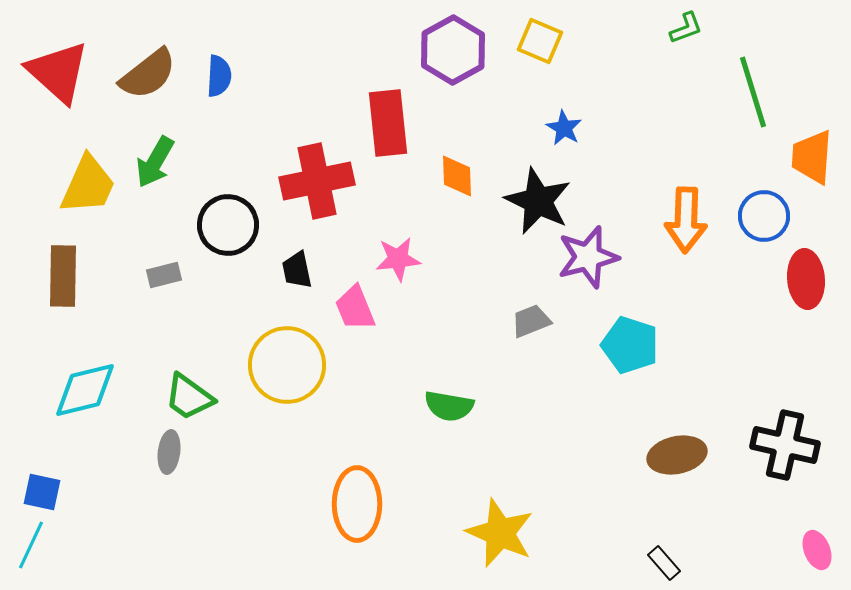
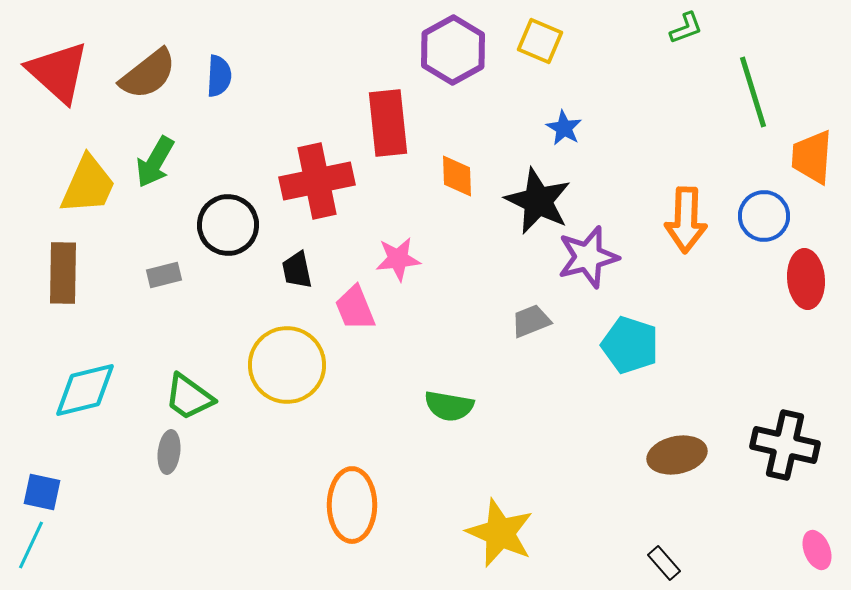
brown rectangle: moved 3 px up
orange ellipse: moved 5 px left, 1 px down
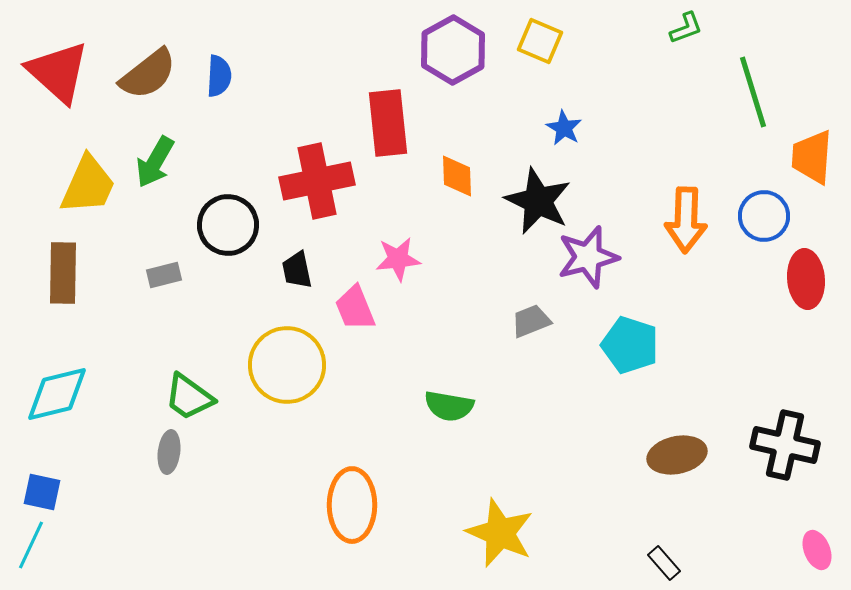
cyan diamond: moved 28 px left, 4 px down
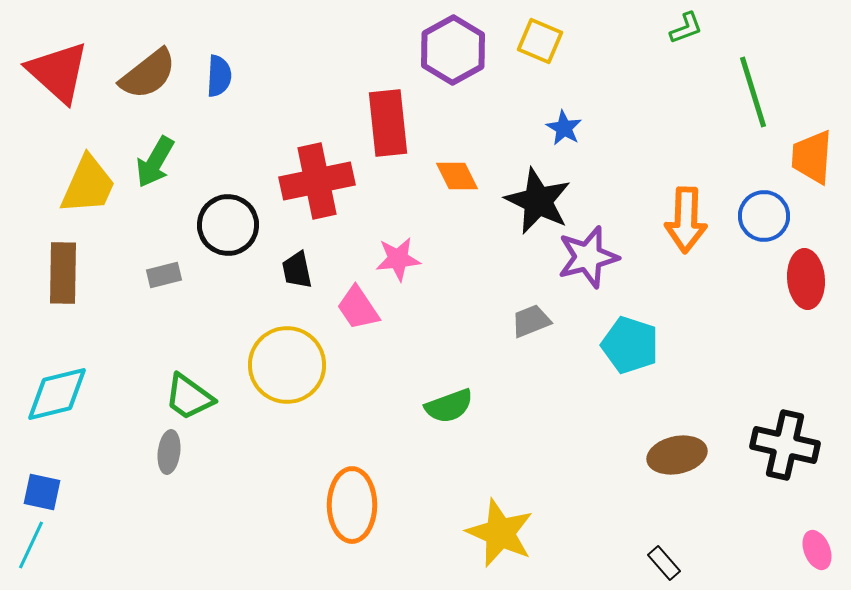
orange diamond: rotated 24 degrees counterclockwise
pink trapezoid: moved 3 px right; rotated 12 degrees counterclockwise
green semicircle: rotated 30 degrees counterclockwise
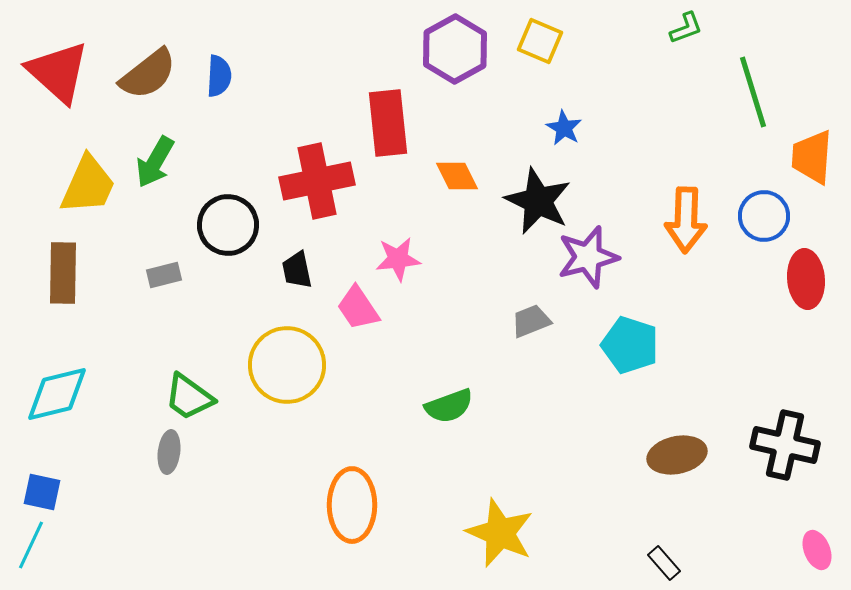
purple hexagon: moved 2 px right, 1 px up
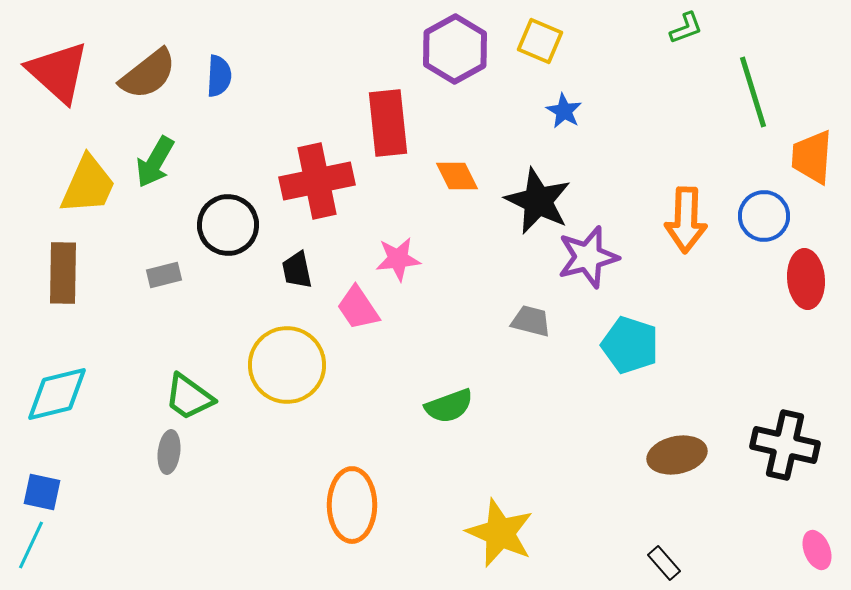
blue star: moved 17 px up
gray trapezoid: rotated 36 degrees clockwise
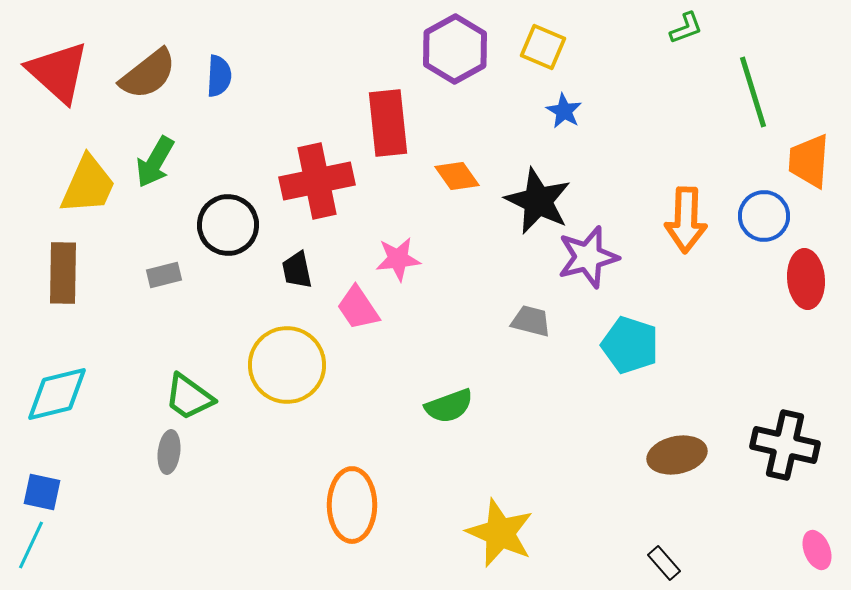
yellow square: moved 3 px right, 6 px down
orange trapezoid: moved 3 px left, 4 px down
orange diamond: rotated 9 degrees counterclockwise
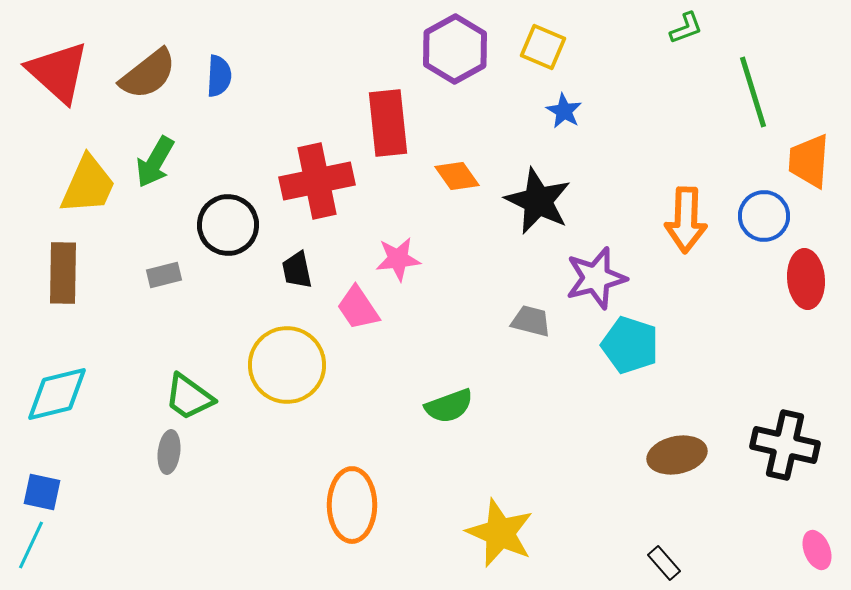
purple star: moved 8 px right, 21 px down
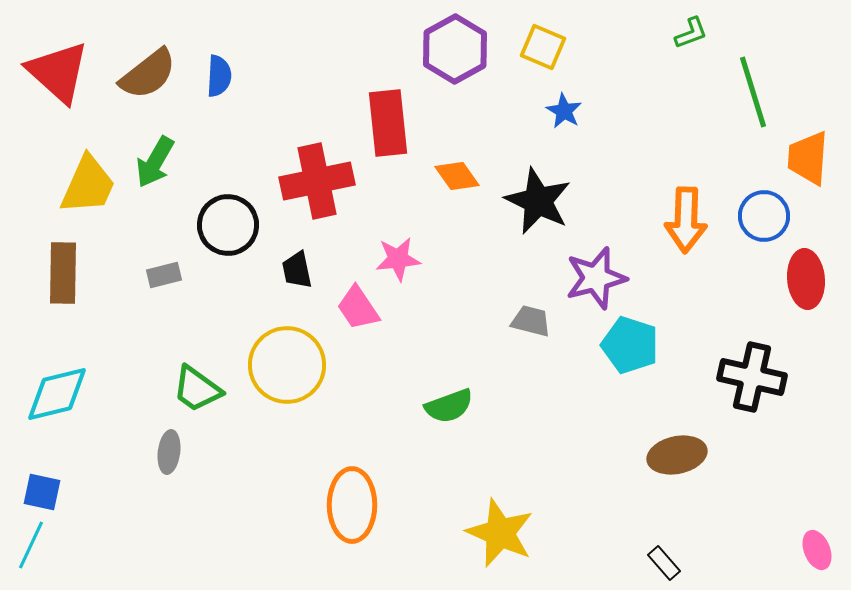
green L-shape: moved 5 px right, 5 px down
orange trapezoid: moved 1 px left, 3 px up
green trapezoid: moved 8 px right, 8 px up
black cross: moved 33 px left, 68 px up
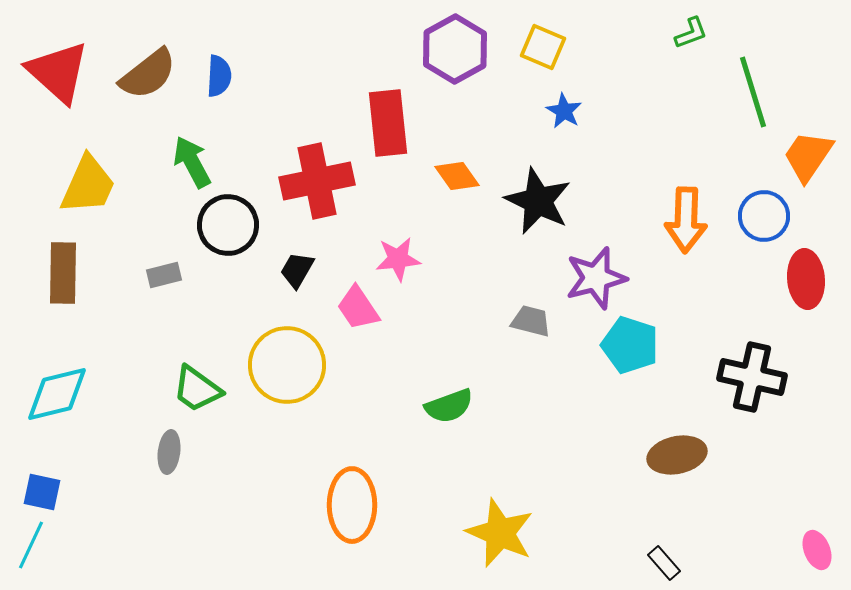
orange trapezoid: moved 2 px up; rotated 30 degrees clockwise
green arrow: moved 37 px right; rotated 122 degrees clockwise
black trapezoid: rotated 42 degrees clockwise
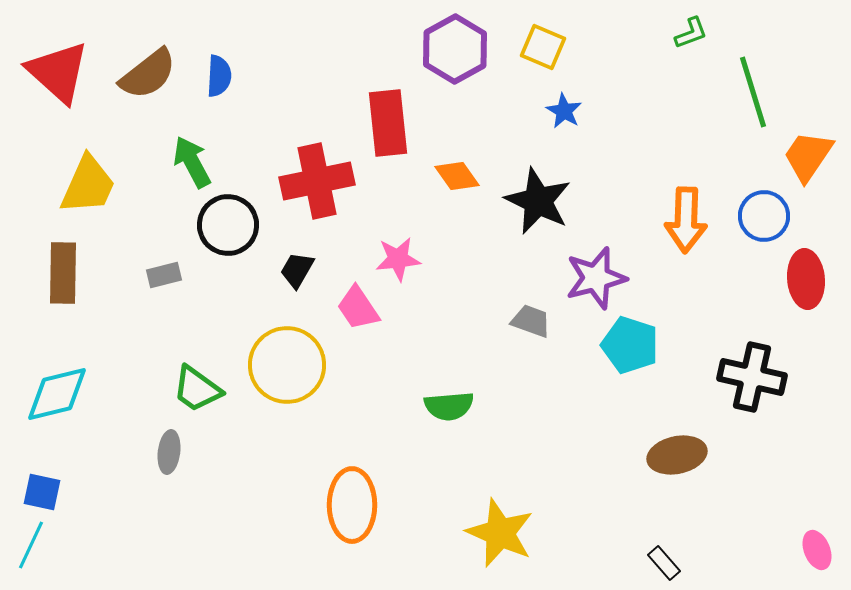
gray trapezoid: rotated 6 degrees clockwise
green semicircle: rotated 15 degrees clockwise
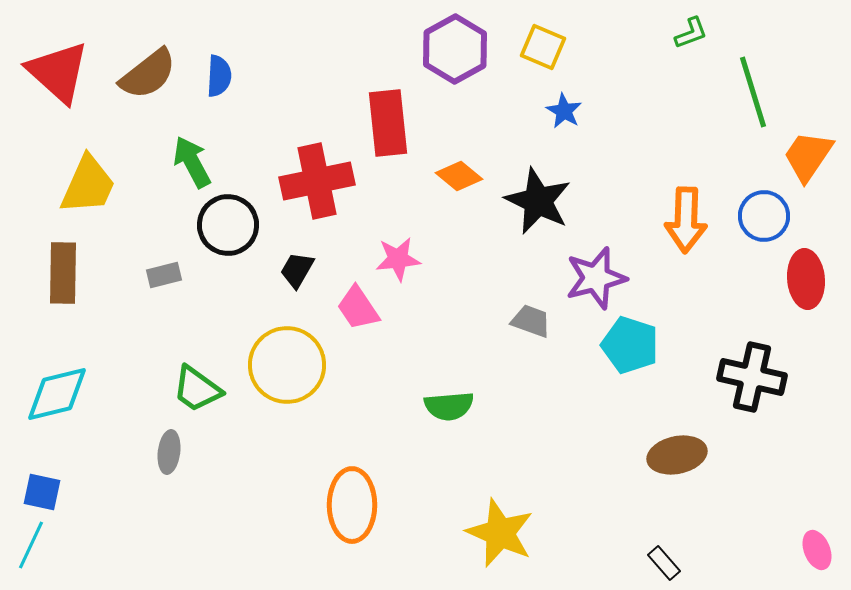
orange diamond: moved 2 px right; rotated 15 degrees counterclockwise
